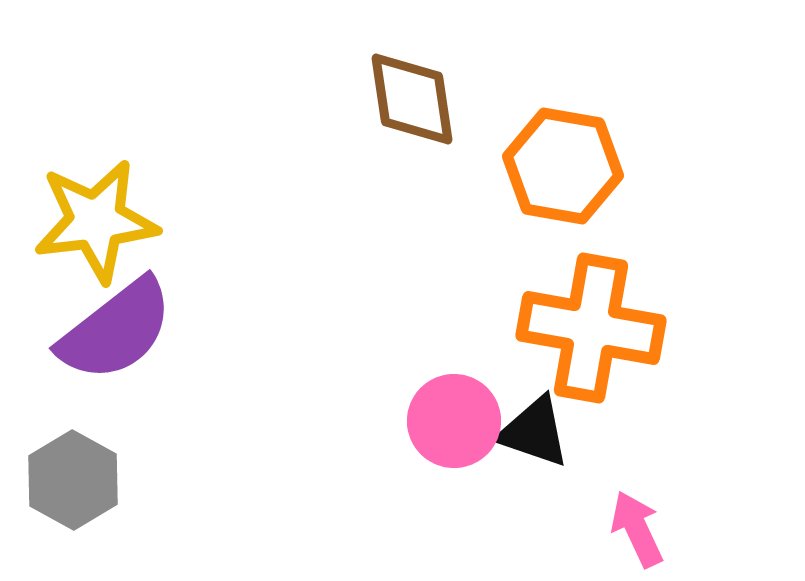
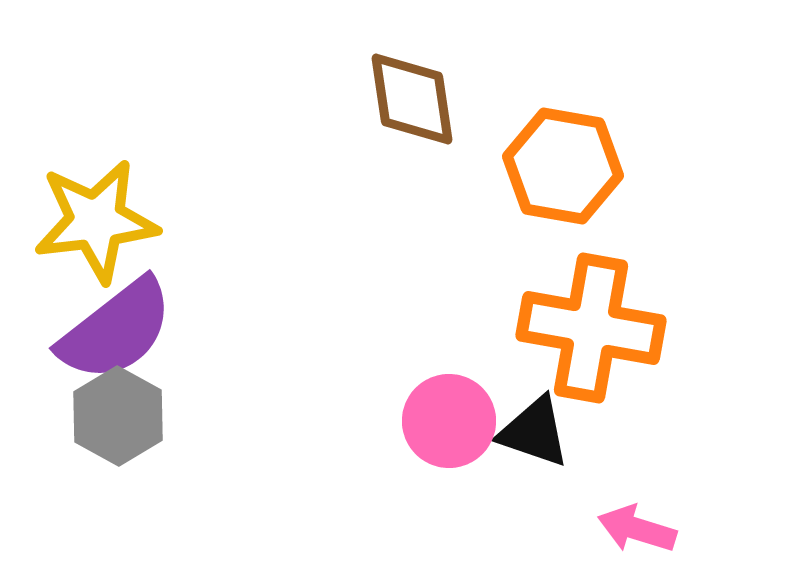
pink circle: moved 5 px left
gray hexagon: moved 45 px right, 64 px up
pink arrow: rotated 48 degrees counterclockwise
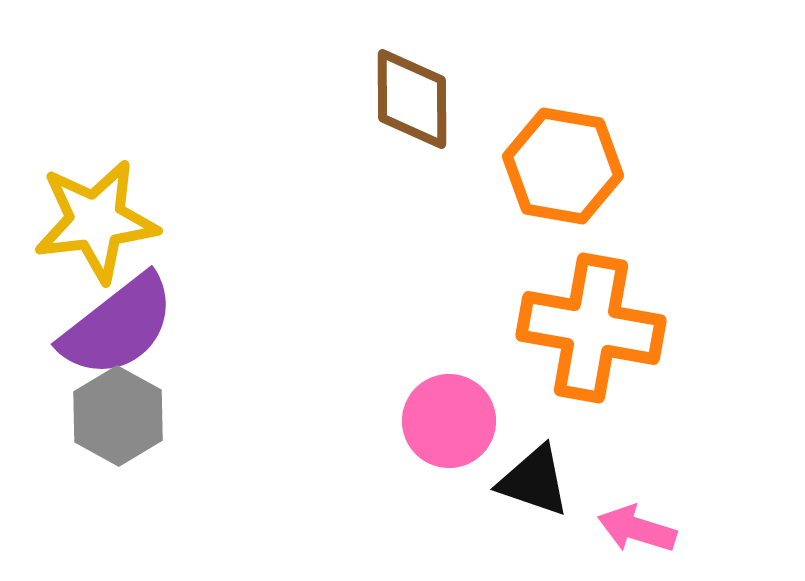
brown diamond: rotated 8 degrees clockwise
purple semicircle: moved 2 px right, 4 px up
black triangle: moved 49 px down
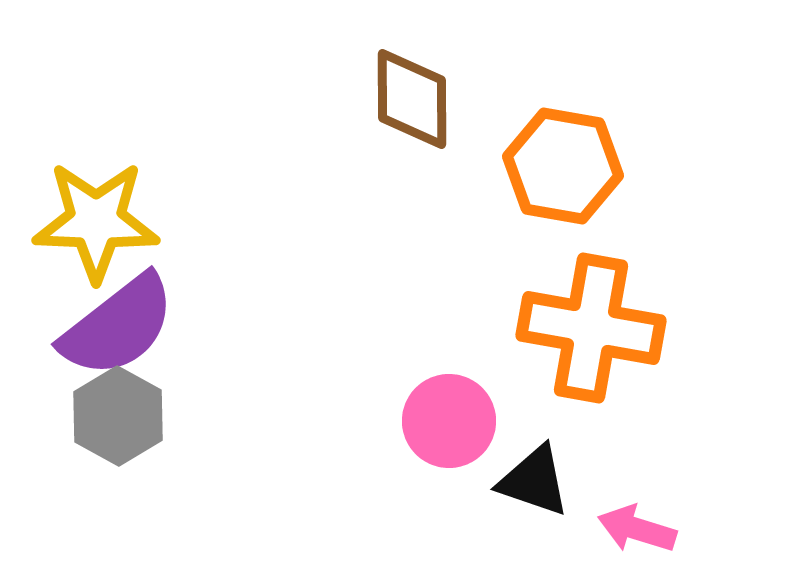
yellow star: rotated 9 degrees clockwise
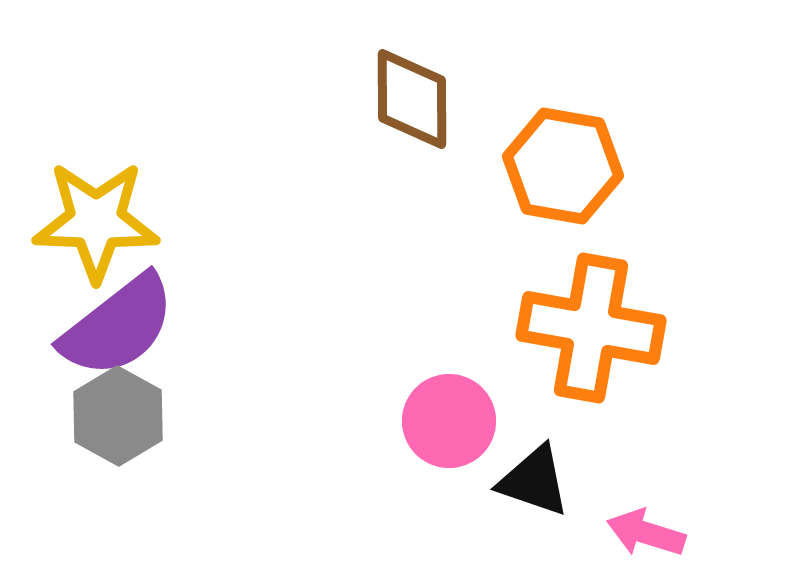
pink arrow: moved 9 px right, 4 px down
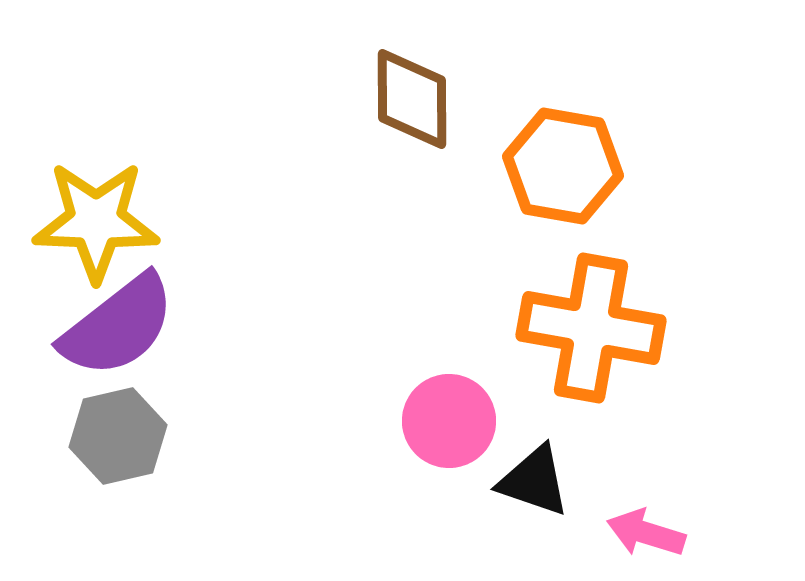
gray hexagon: moved 20 px down; rotated 18 degrees clockwise
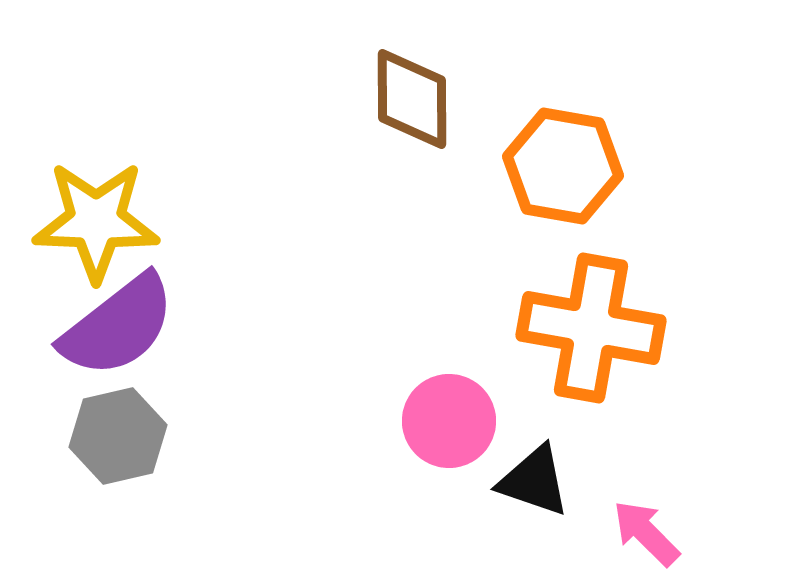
pink arrow: rotated 28 degrees clockwise
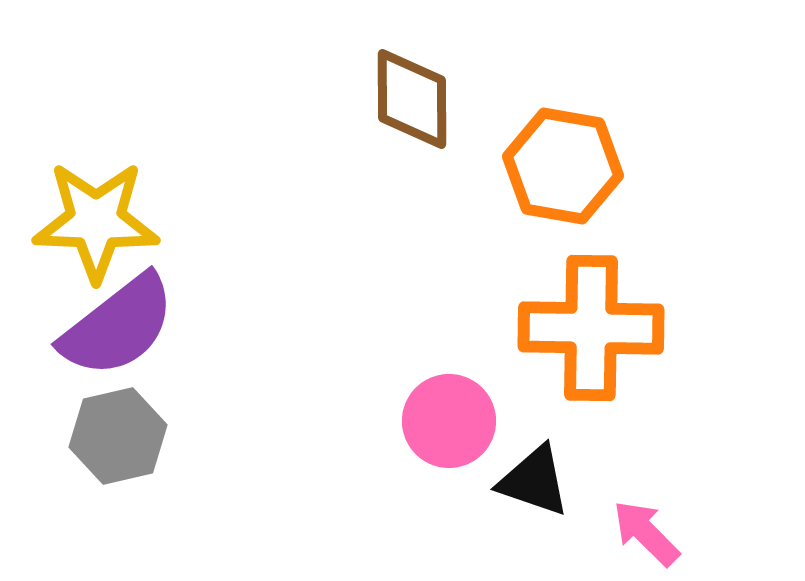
orange cross: rotated 9 degrees counterclockwise
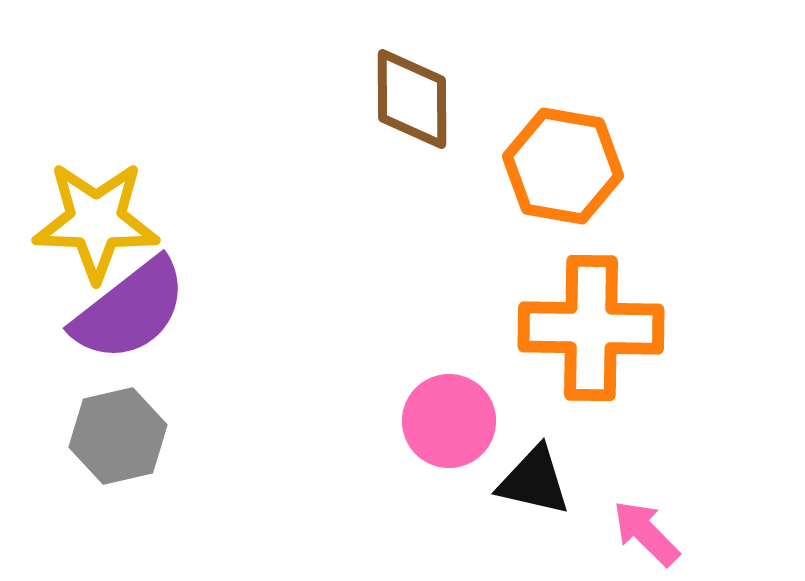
purple semicircle: moved 12 px right, 16 px up
black triangle: rotated 6 degrees counterclockwise
